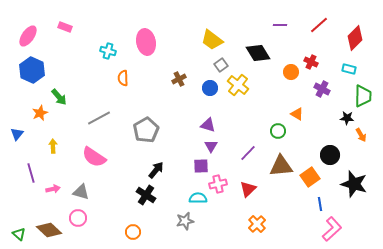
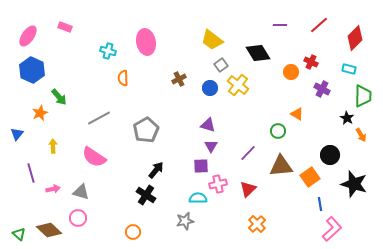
black star at (347, 118): rotated 24 degrees clockwise
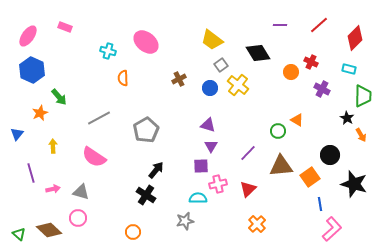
pink ellipse at (146, 42): rotated 40 degrees counterclockwise
orange triangle at (297, 114): moved 6 px down
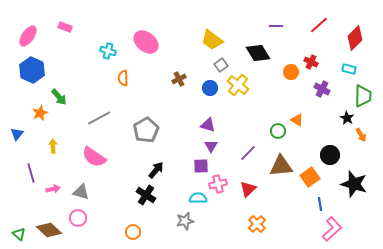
purple line at (280, 25): moved 4 px left, 1 px down
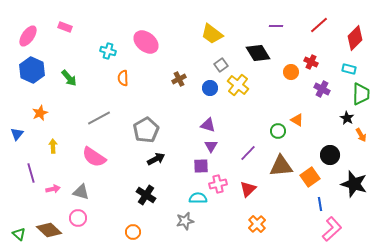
yellow trapezoid at (212, 40): moved 6 px up
green trapezoid at (363, 96): moved 2 px left, 2 px up
green arrow at (59, 97): moved 10 px right, 19 px up
black arrow at (156, 170): moved 11 px up; rotated 24 degrees clockwise
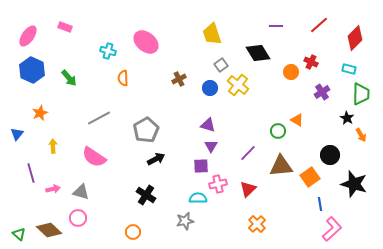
yellow trapezoid at (212, 34): rotated 35 degrees clockwise
purple cross at (322, 89): moved 3 px down; rotated 28 degrees clockwise
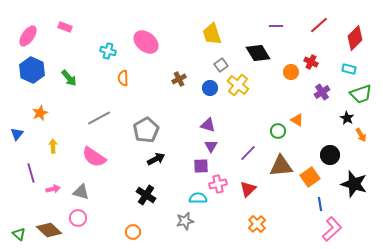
green trapezoid at (361, 94): rotated 70 degrees clockwise
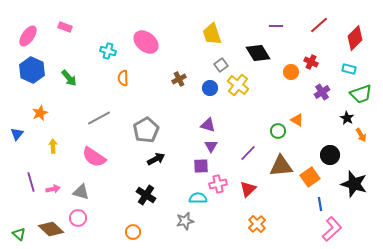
purple line at (31, 173): moved 9 px down
brown diamond at (49, 230): moved 2 px right, 1 px up
